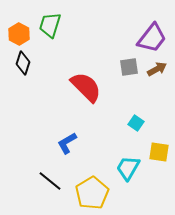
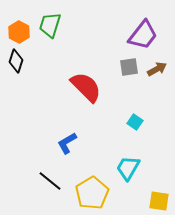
orange hexagon: moved 2 px up
purple trapezoid: moved 9 px left, 3 px up
black diamond: moved 7 px left, 2 px up
cyan square: moved 1 px left, 1 px up
yellow square: moved 49 px down
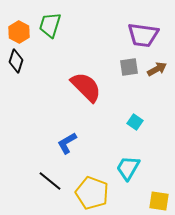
purple trapezoid: rotated 60 degrees clockwise
yellow pentagon: rotated 20 degrees counterclockwise
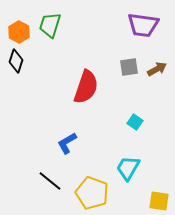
purple trapezoid: moved 10 px up
red semicircle: rotated 64 degrees clockwise
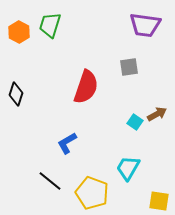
purple trapezoid: moved 2 px right
black diamond: moved 33 px down
brown arrow: moved 45 px down
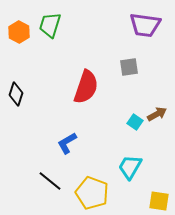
cyan trapezoid: moved 2 px right, 1 px up
